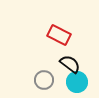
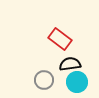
red rectangle: moved 1 px right, 4 px down; rotated 10 degrees clockwise
black semicircle: rotated 45 degrees counterclockwise
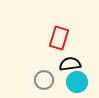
red rectangle: moved 1 px left, 1 px up; rotated 70 degrees clockwise
